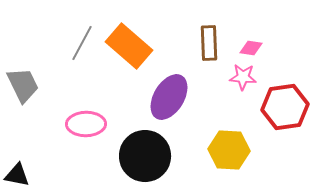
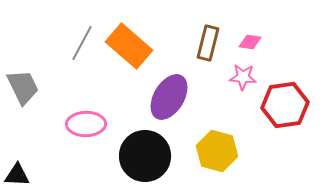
brown rectangle: moved 1 px left; rotated 16 degrees clockwise
pink diamond: moved 1 px left, 6 px up
gray trapezoid: moved 2 px down
red hexagon: moved 2 px up
yellow hexagon: moved 12 px left, 1 px down; rotated 12 degrees clockwise
black triangle: rotated 8 degrees counterclockwise
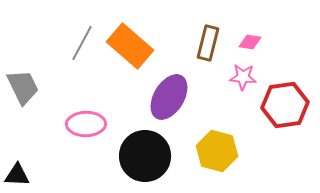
orange rectangle: moved 1 px right
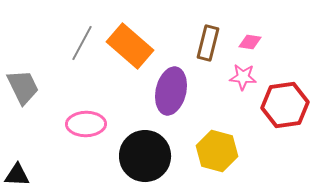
purple ellipse: moved 2 px right, 6 px up; rotated 18 degrees counterclockwise
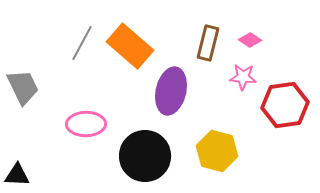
pink diamond: moved 2 px up; rotated 25 degrees clockwise
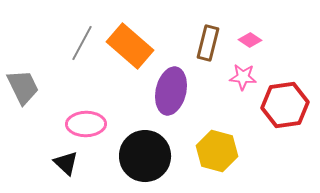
black triangle: moved 49 px right, 12 px up; rotated 40 degrees clockwise
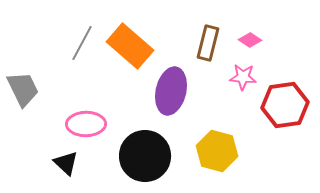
gray trapezoid: moved 2 px down
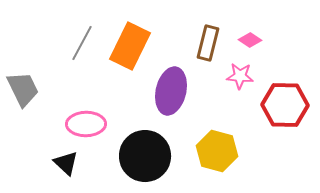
orange rectangle: rotated 75 degrees clockwise
pink star: moved 3 px left, 1 px up
red hexagon: rotated 9 degrees clockwise
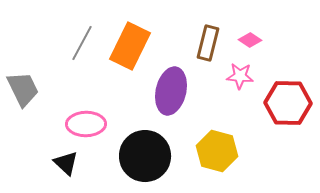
red hexagon: moved 3 px right, 2 px up
